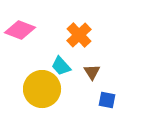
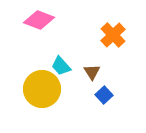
pink diamond: moved 19 px right, 10 px up
orange cross: moved 34 px right
blue square: moved 3 px left, 5 px up; rotated 36 degrees clockwise
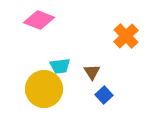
orange cross: moved 13 px right, 1 px down
cyan trapezoid: moved 1 px left; rotated 55 degrees counterclockwise
yellow circle: moved 2 px right
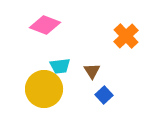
pink diamond: moved 6 px right, 5 px down
brown triangle: moved 1 px up
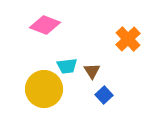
orange cross: moved 2 px right, 3 px down
cyan trapezoid: moved 7 px right
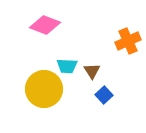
orange cross: moved 2 px down; rotated 20 degrees clockwise
cyan trapezoid: rotated 10 degrees clockwise
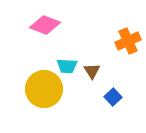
blue square: moved 9 px right, 2 px down
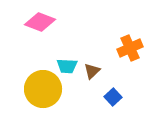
pink diamond: moved 5 px left, 3 px up
orange cross: moved 2 px right, 7 px down
brown triangle: rotated 18 degrees clockwise
yellow circle: moved 1 px left
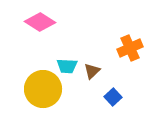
pink diamond: rotated 12 degrees clockwise
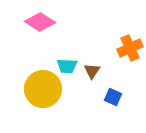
brown triangle: rotated 12 degrees counterclockwise
blue square: rotated 24 degrees counterclockwise
